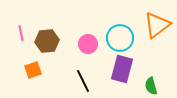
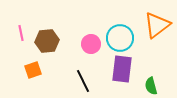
pink circle: moved 3 px right
purple rectangle: rotated 8 degrees counterclockwise
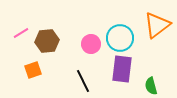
pink line: rotated 70 degrees clockwise
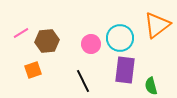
purple rectangle: moved 3 px right, 1 px down
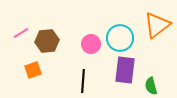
black line: rotated 30 degrees clockwise
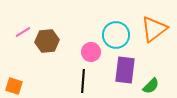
orange triangle: moved 3 px left, 4 px down
pink line: moved 2 px right, 1 px up
cyan circle: moved 4 px left, 3 px up
pink circle: moved 8 px down
orange square: moved 19 px left, 16 px down; rotated 36 degrees clockwise
green semicircle: rotated 120 degrees counterclockwise
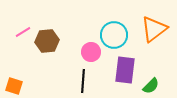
cyan circle: moved 2 px left
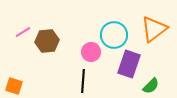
purple rectangle: moved 4 px right, 6 px up; rotated 12 degrees clockwise
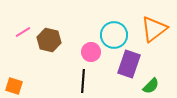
brown hexagon: moved 2 px right, 1 px up; rotated 20 degrees clockwise
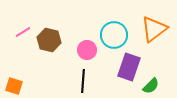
pink circle: moved 4 px left, 2 px up
purple rectangle: moved 3 px down
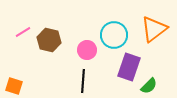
green semicircle: moved 2 px left
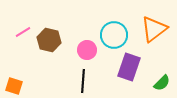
green semicircle: moved 13 px right, 3 px up
